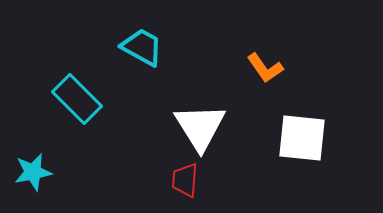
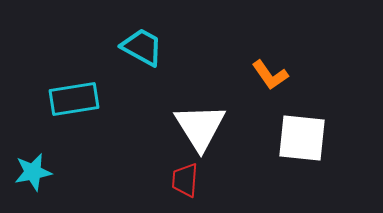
orange L-shape: moved 5 px right, 7 px down
cyan rectangle: moved 3 px left; rotated 54 degrees counterclockwise
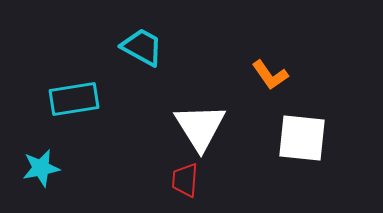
cyan star: moved 8 px right, 4 px up
